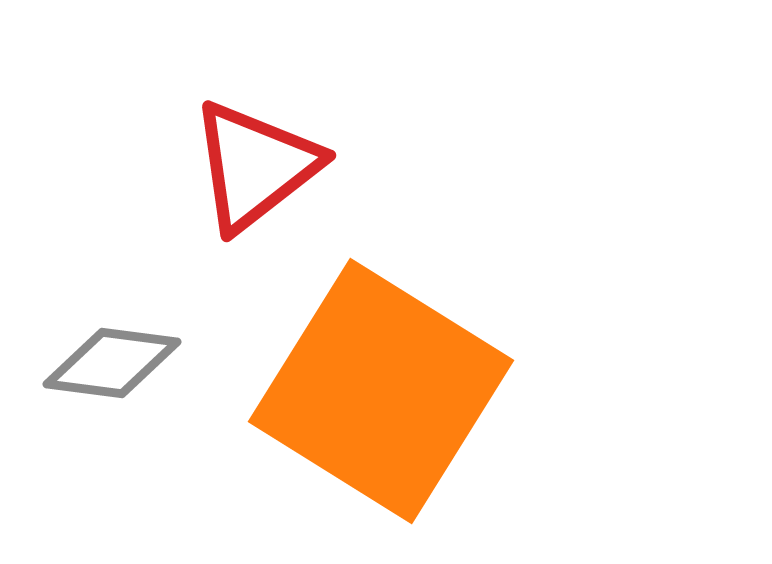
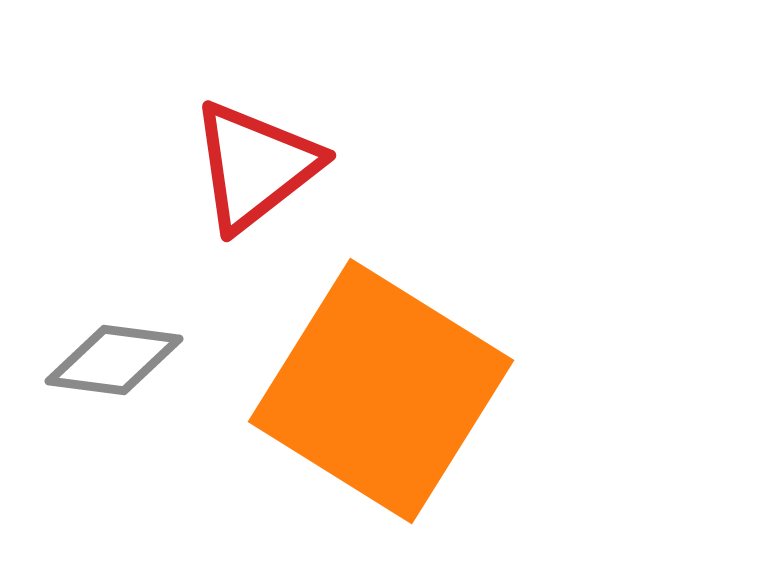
gray diamond: moved 2 px right, 3 px up
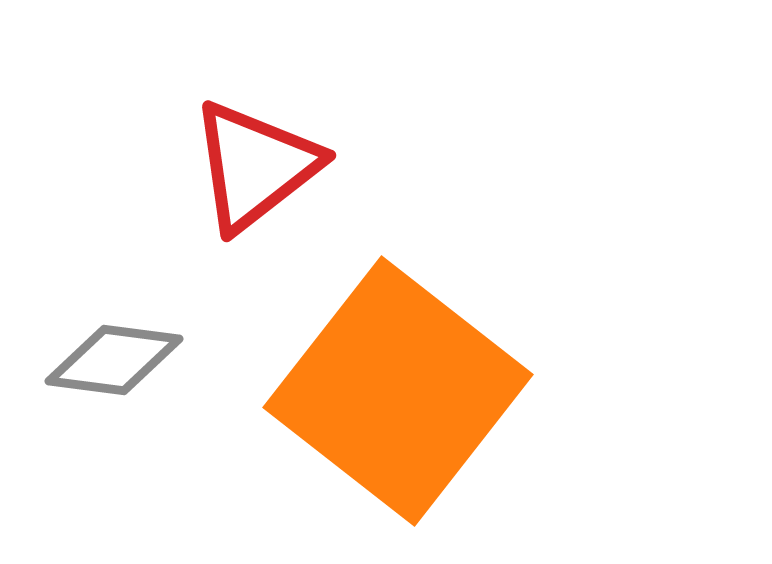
orange square: moved 17 px right; rotated 6 degrees clockwise
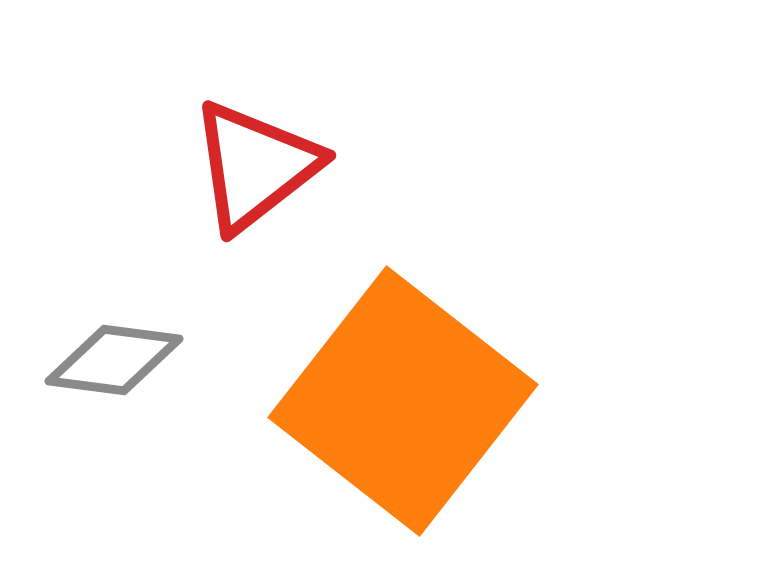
orange square: moved 5 px right, 10 px down
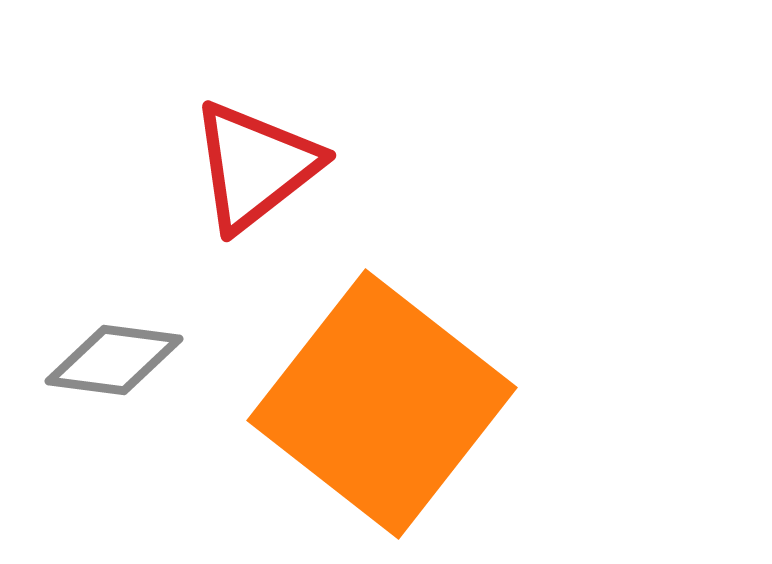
orange square: moved 21 px left, 3 px down
